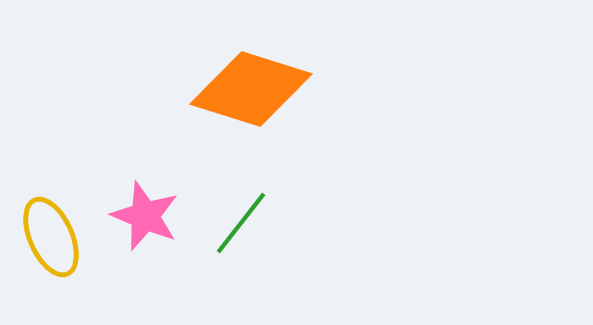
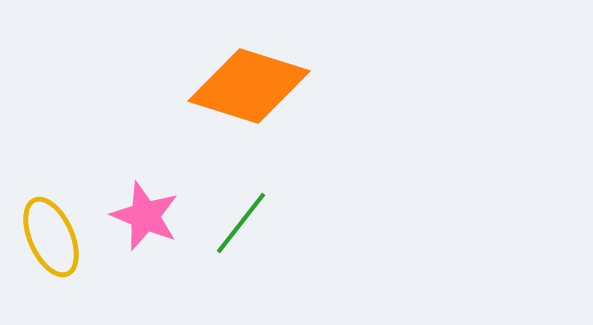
orange diamond: moved 2 px left, 3 px up
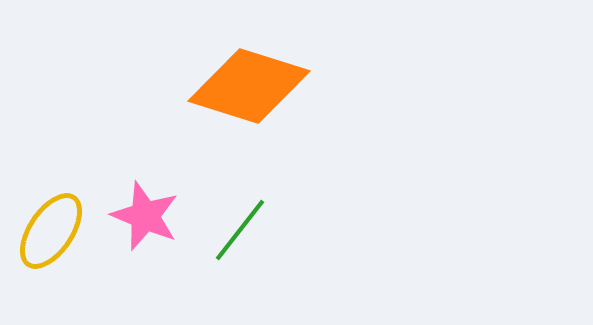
green line: moved 1 px left, 7 px down
yellow ellipse: moved 6 px up; rotated 58 degrees clockwise
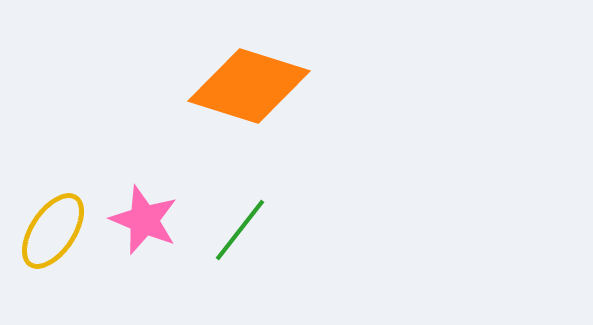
pink star: moved 1 px left, 4 px down
yellow ellipse: moved 2 px right
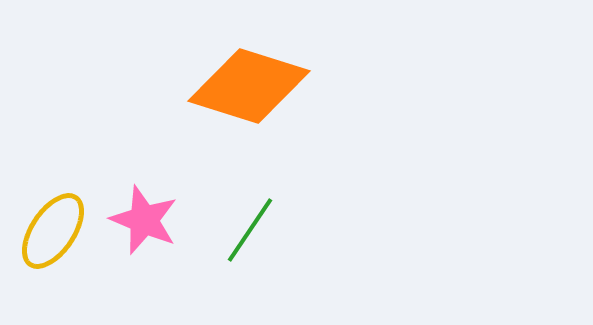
green line: moved 10 px right; rotated 4 degrees counterclockwise
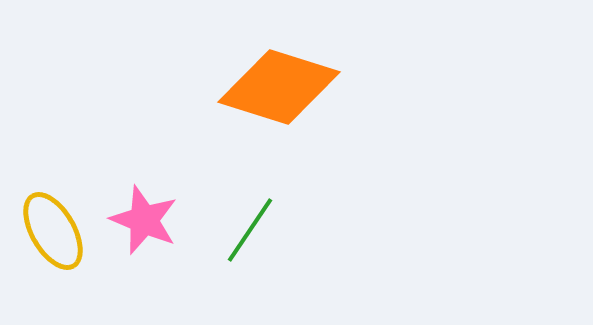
orange diamond: moved 30 px right, 1 px down
yellow ellipse: rotated 64 degrees counterclockwise
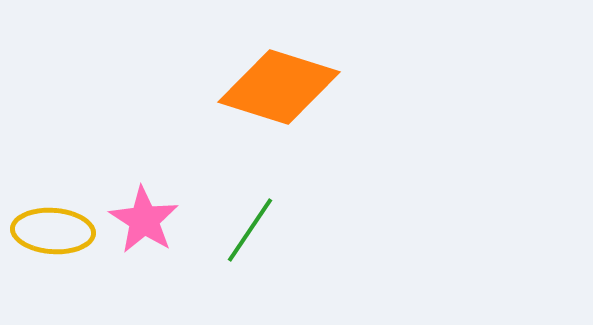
pink star: rotated 10 degrees clockwise
yellow ellipse: rotated 56 degrees counterclockwise
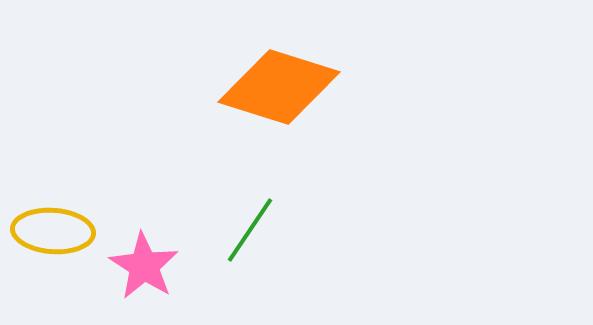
pink star: moved 46 px down
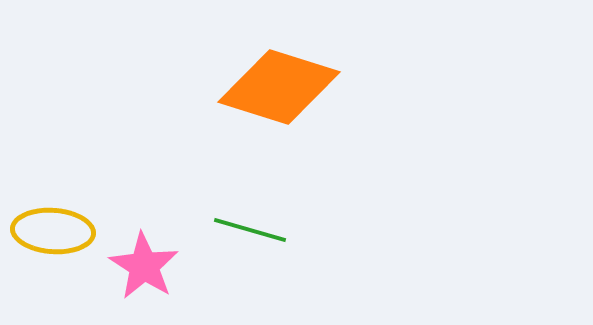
green line: rotated 72 degrees clockwise
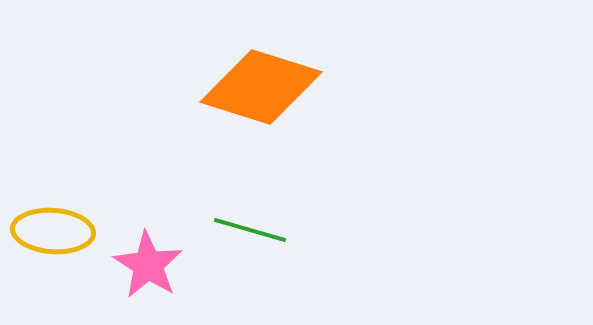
orange diamond: moved 18 px left
pink star: moved 4 px right, 1 px up
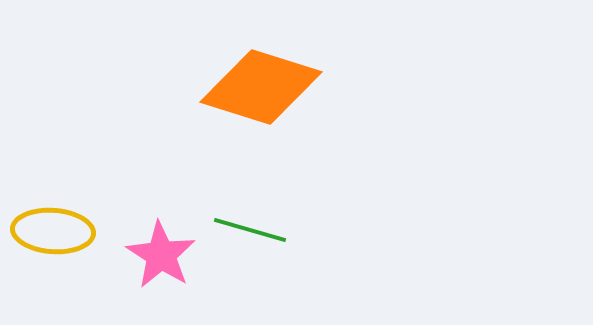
pink star: moved 13 px right, 10 px up
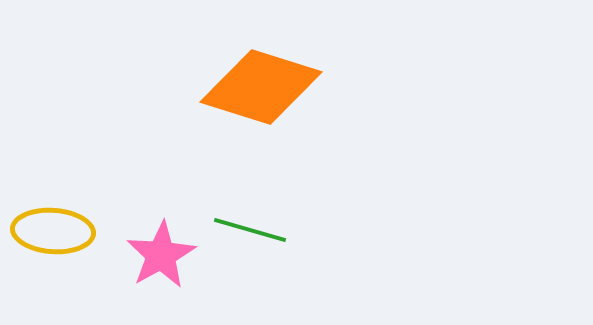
pink star: rotated 10 degrees clockwise
